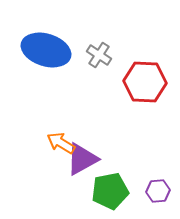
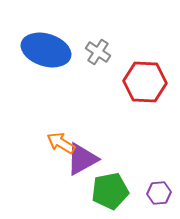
gray cross: moved 1 px left, 3 px up
purple hexagon: moved 1 px right, 2 px down
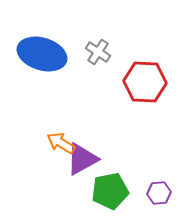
blue ellipse: moved 4 px left, 4 px down
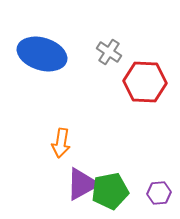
gray cross: moved 11 px right
orange arrow: rotated 112 degrees counterclockwise
purple triangle: moved 25 px down
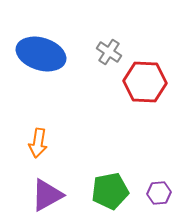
blue ellipse: moved 1 px left
orange arrow: moved 23 px left
purple triangle: moved 35 px left, 11 px down
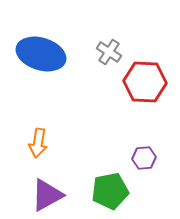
purple hexagon: moved 15 px left, 35 px up
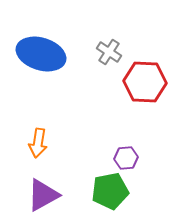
purple hexagon: moved 18 px left
purple triangle: moved 4 px left
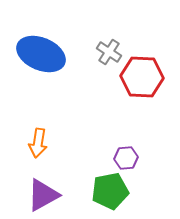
blue ellipse: rotated 6 degrees clockwise
red hexagon: moved 3 px left, 5 px up
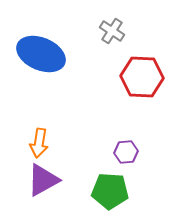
gray cross: moved 3 px right, 21 px up
orange arrow: moved 1 px right
purple hexagon: moved 6 px up
green pentagon: rotated 15 degrees clockwise
purple triangle: moved 15 px up
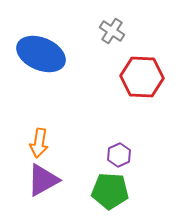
purple hexagon: moved 7 px left, 3 px down; rotated 20 degrees counterclockwise
